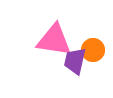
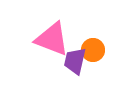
pink triangle: moved 2 px left, 1 px up; rotated 12 degrees clockwise
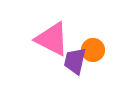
pink triangle: rotated 6 degrees clockwise
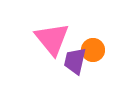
pink triangle: rotated 24 degrees clockwise
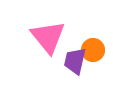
pink triangle: moved 4 px left, 2 px up
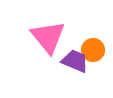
purple trapezoid: rotated 100 degrees clockwise
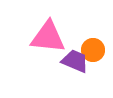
pink triangle: rotated 45 degrees counterclockwise
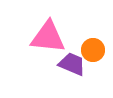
purple trapezoid: moved 3 px left, 3 px down
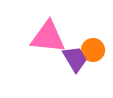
purple trapezoid: moved 3 px right, 5 px up; rotated 36 degrees clockwise
